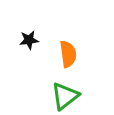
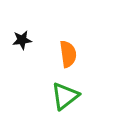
black star: moved 7 px left
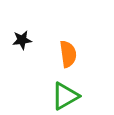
green triangle: rotated 8 degrees clockwise
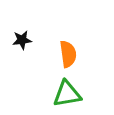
green triangle: moved 2 px right, 2 px up; rotated 20 degrees clockwise
